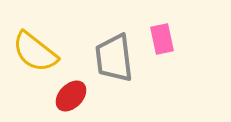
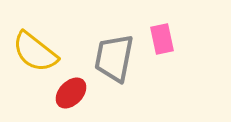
gray trapezoid: rotated 18 degrees clockwise
red ellipse: moved 3 px up
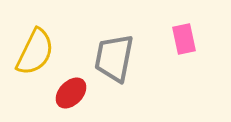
pink rectangle: moved 22 px right
yellow semicircle: rotated 102 degrees counterclockwise
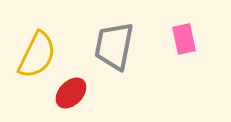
yellow semicircle: moved 2 px right, 3 px down
gray trapezoid: moved 12 px up
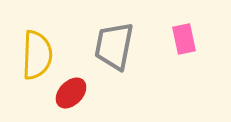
yellow semicircle: rotated 24 degrees counterclockwise
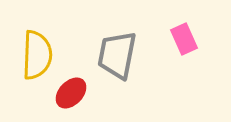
pink rectangle: rotated 12 degrees counterclockwise
gray trapezoid: moved 3 px right, 9 px down
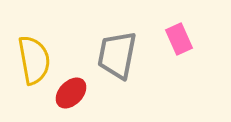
pink rectangle: moved 5 px left
yellow semicircle: moved 3 px left, 5 px down; rotated 12 degrees counterclockwise
